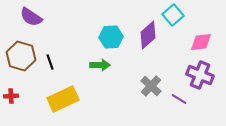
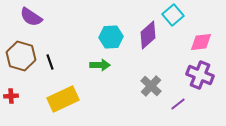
purple line: moved 1 px left, 5 px down; rotated 70 degrees counterclockwise
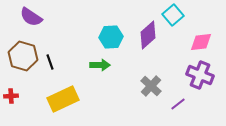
brown hexagon: moved 2 px right
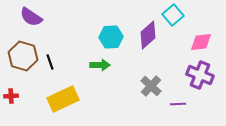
purple line: rotated 35 degrees clockwise
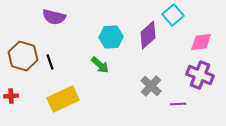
purple semicircle: moved 23 px right; rotated 20 degrees counterclockwise
green arrow: rotated 42 degrees clockwise
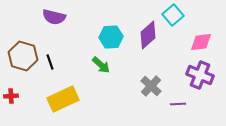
green arrow: moved 1 px right
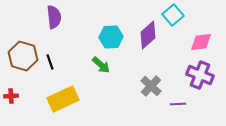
purple semicircle: rotated 110 degrees counterclockwise
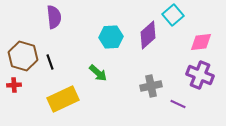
green arrow: moved 3 px left, 8 px down
gray cross: rotated 35 degrees clockwise
red cross: moved 3 px right, 11 px up
purple line: rotated 28 degrees clockwise
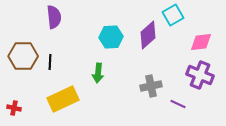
cyan square: rotated 10 degrees clockwise
brown hexagon: rotated 16 degrees counterclockwise
black line: rotated 21 degrees clockwise
green arrow: rotated 54 degrees clockwise
red cross: moved 23 px down; rotated 16 degrees clockwise
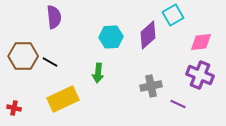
black line: rotated 63 degrees counterclockwise
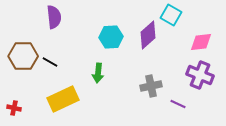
cyan square: moved 2 px left; rotated 30 degrees counterclockwise
